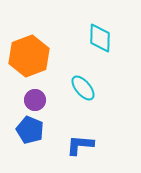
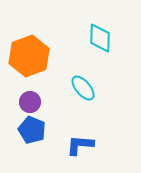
purple circle: moved 5 px left, 2 px down
blue pentagon: moved 2 px right
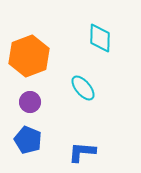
blue pentagon: moved 4 px left, 10 px down
blue L-shape: moved 2 px right, 7 px down
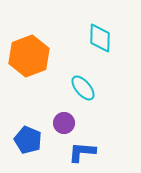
purple circle: moved 34 px right, 21 px down
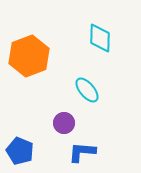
cyan ellipse: moved 4 px right, 2 px down
blue pentagon: moved 8 px left, 11 px down
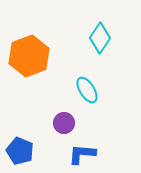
cyan diamond: rotated 32 degrees clockwise
cyan ellipse: rotated 8 degrees clockwise
blue L-shape: moved 2 px down
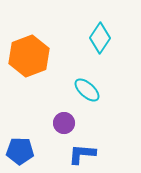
cyan ellipse: rotated 16 degrees counterclockwise
blue pentagon: rotated 20 degrees counterclockwise
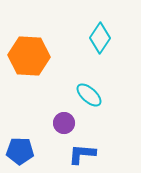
orange hexagon: rotated 24 degrees clockwise
cyan ellipse: moved 2 px right, 5 px down
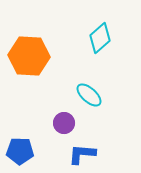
cyan diamond: rotated 16 degrees clockwise
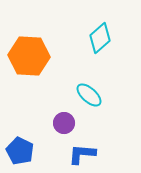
blue pentagon: rotated 24 degrees clockwise
